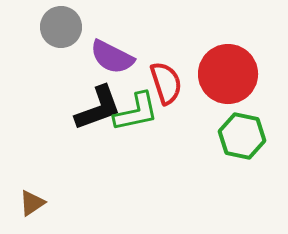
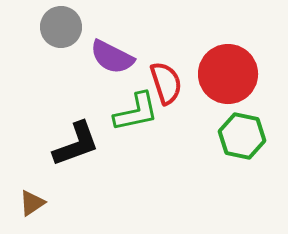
black L-shape: moved 22 px left, 36 px down
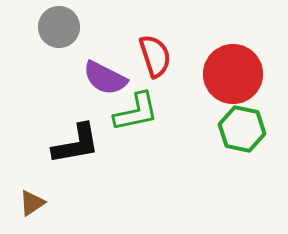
gray circle: moved 2 px left
purple semicircle: moved 7 px left, 21 px down
red circle: moved 5 px right
red semicircle: moved 11 px left, 27 px up
green hexagon: moved 7 px up
black L-shape: rotated 10 degrees clockwise
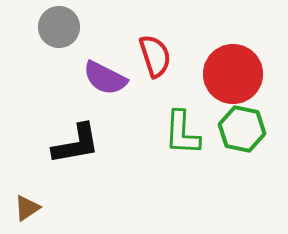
green L-shape: moved 46 px right, 21 px down; rotated 105 degrees clockwise
brown triangle: moved 5 px left, 5 px down
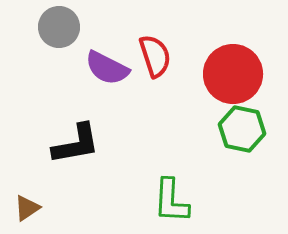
purple semicircle: moved 2 px right, 10 px up
green L-shape: moved 11 px left, 68 px down
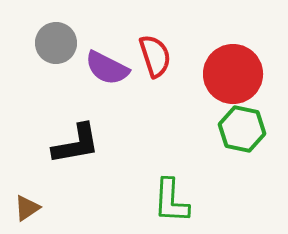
gray circle: moved 3 px left, 16 px down
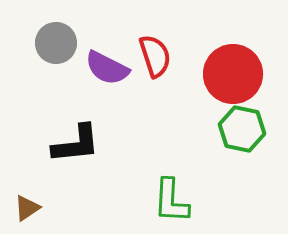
black L-shape: rotated 4 degrees clockwise
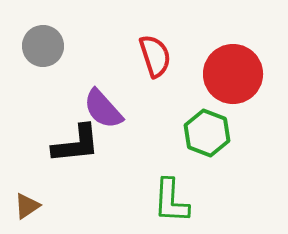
gray circle: moved 13 px left, 3 px down
purple semicircle: moved 4 px left, 41 px down; rotated 21 degrees clockwise
green hexagon: moved 35 px left, 4 px down; rotated 9 degrees clockwise
brown triangle: moved 2 px up
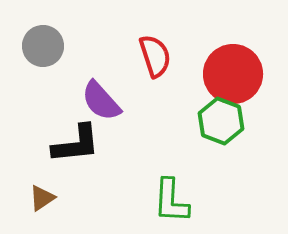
purple semicircle: moved 2 px left, 8 px up
green hexagon: moved 14 px right, 12 px up
brown triangle: moved 15 px right, 8 px up
